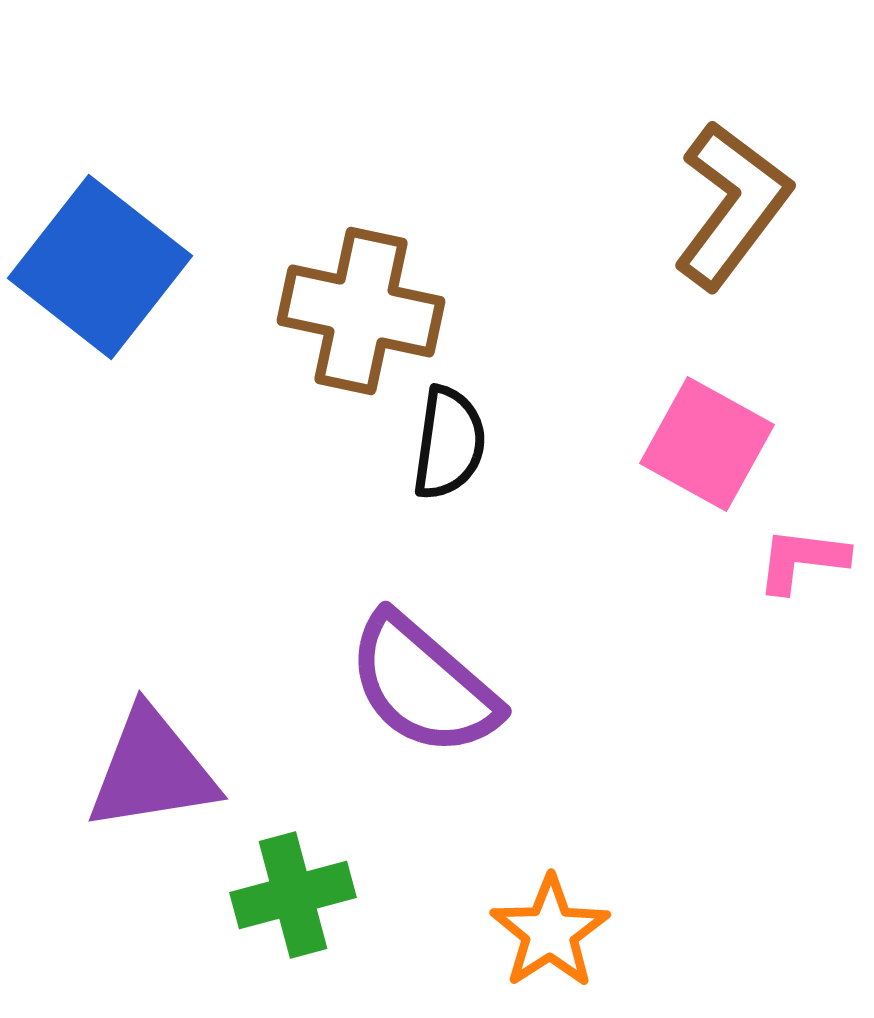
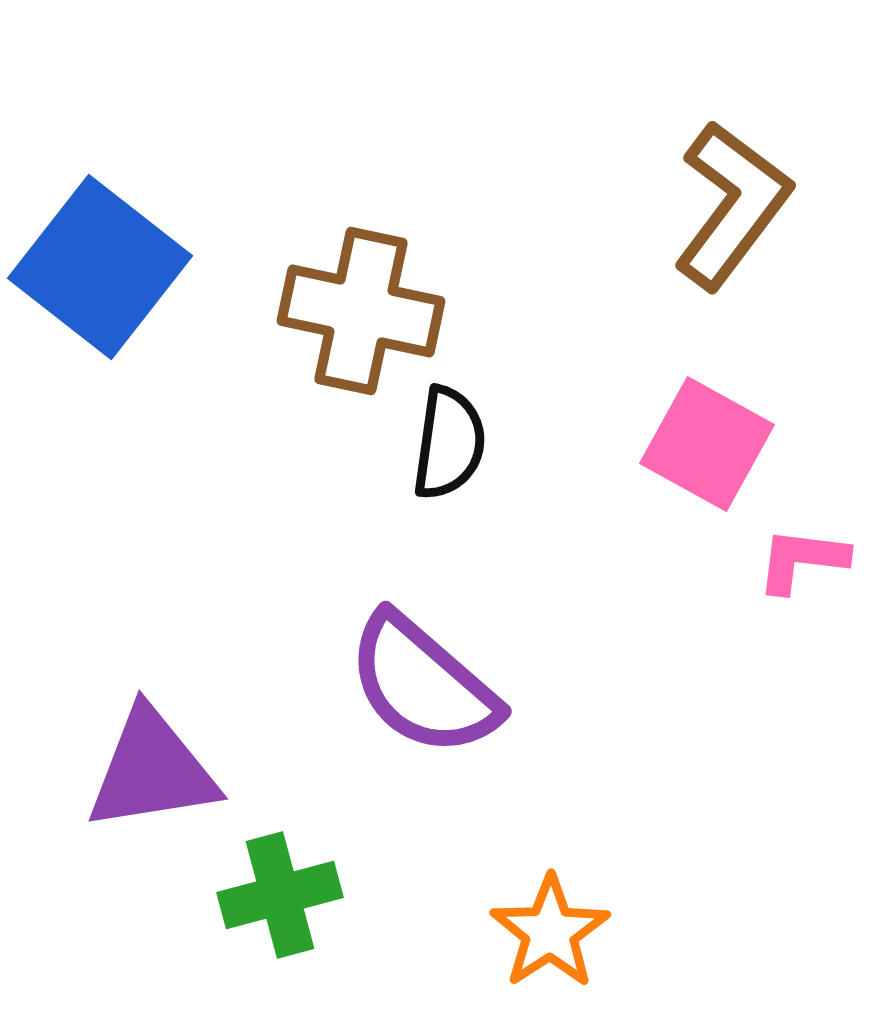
green cross: moved 13 px left
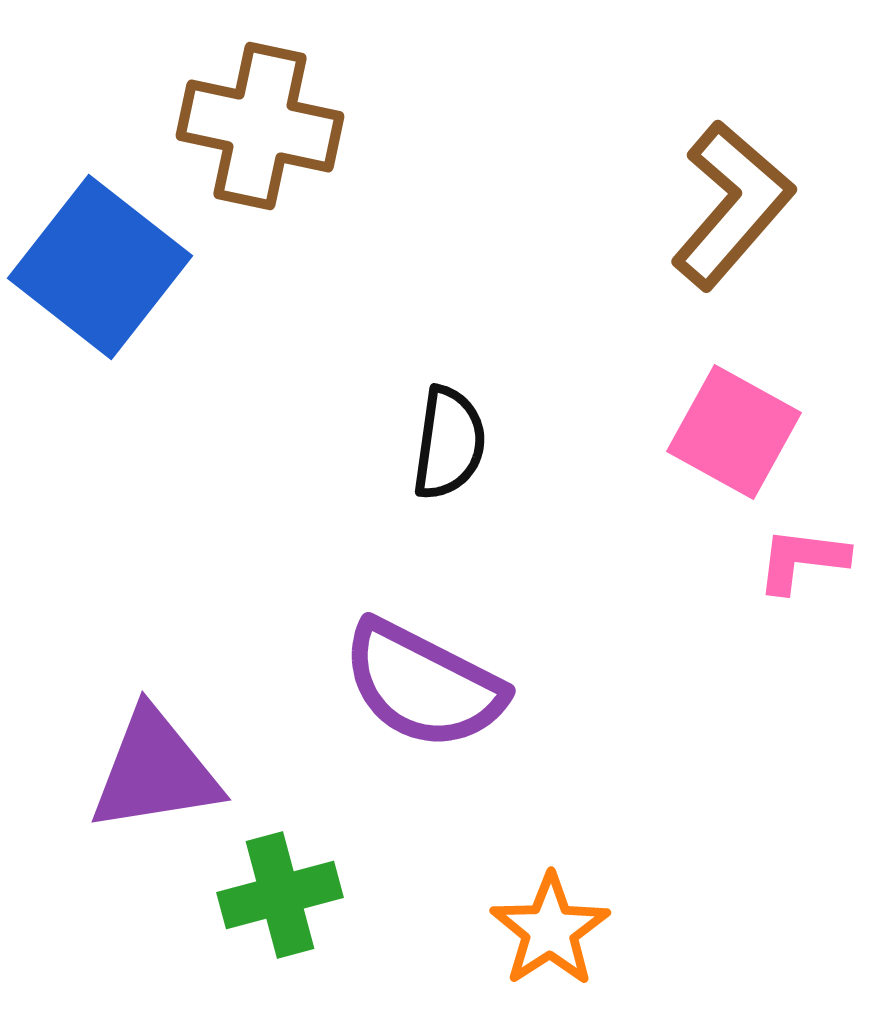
brown L-shape: rotated 4 degrees clockwise
brown cross: moved 101 px left, 185 px up
pink square: moved 27 px right, 12 px up
purple semicircle: rotated 14 degrees counterclockwise
purple triangle: moved 3 px right, 1 px down
orange star: moved 2 px up
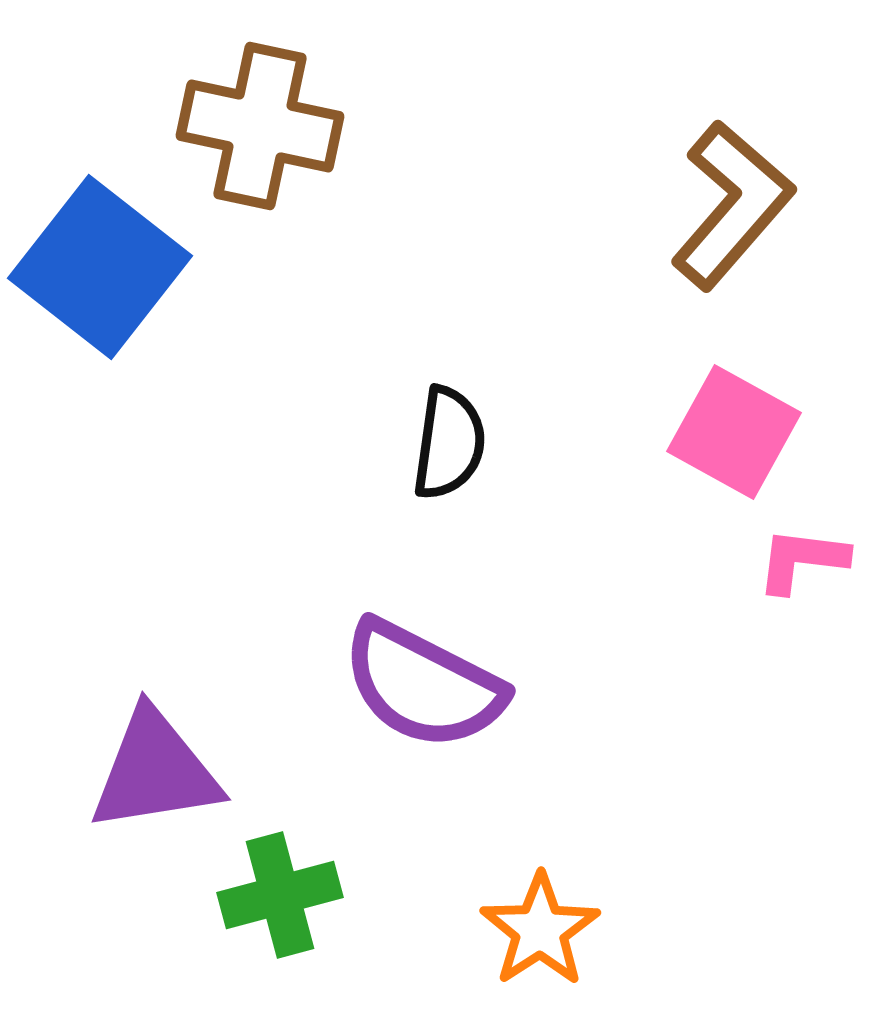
orange star: moved 10 px left
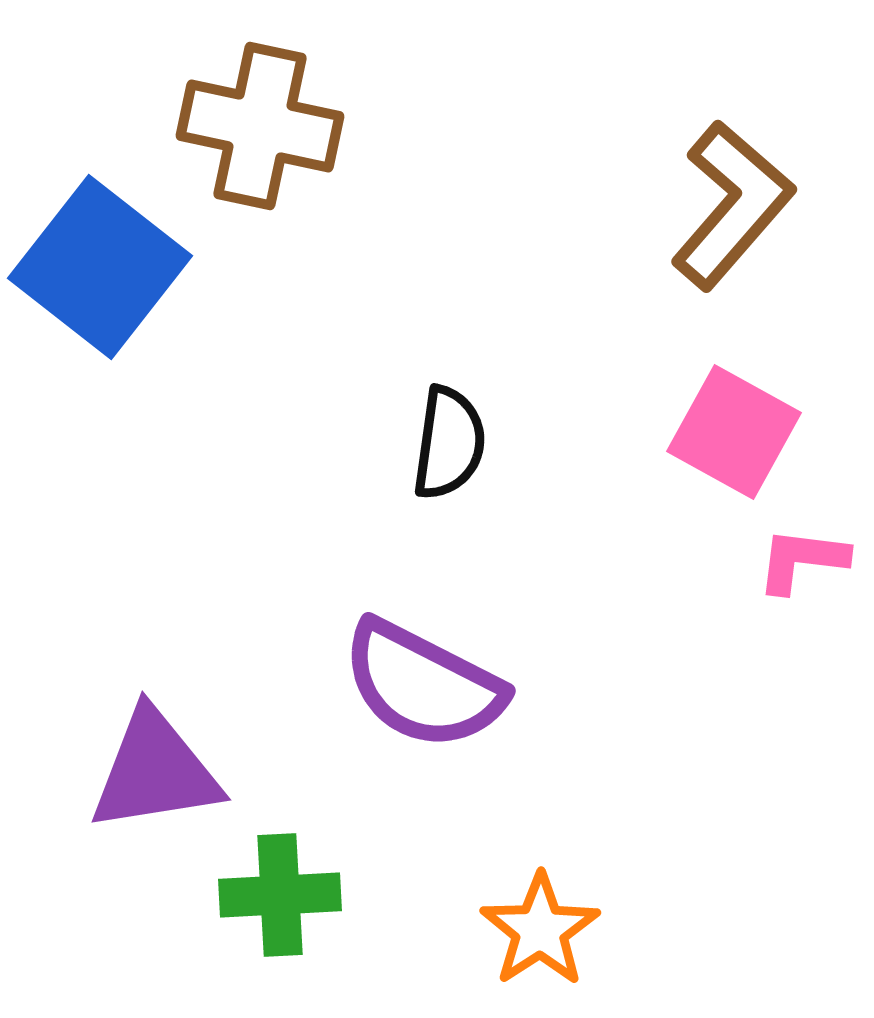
green cross: rotated 12 degrees clockwise
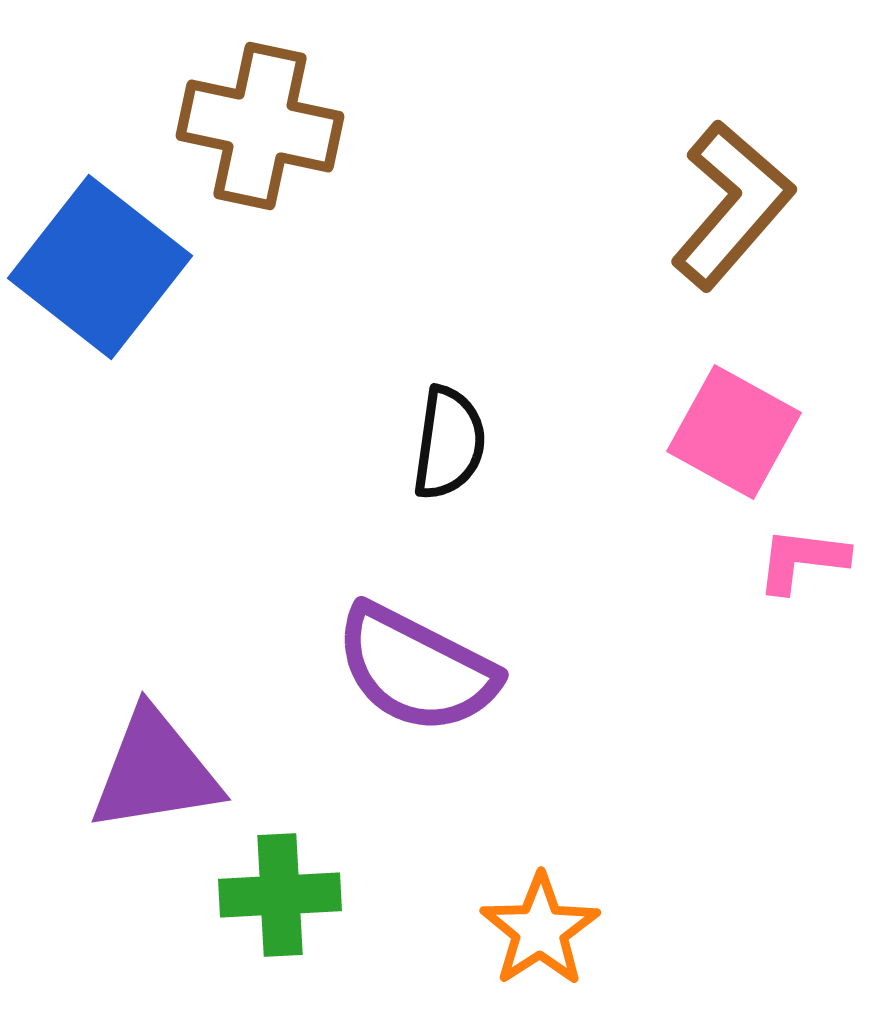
purple semicircle: moved 7 px left, 16 px up
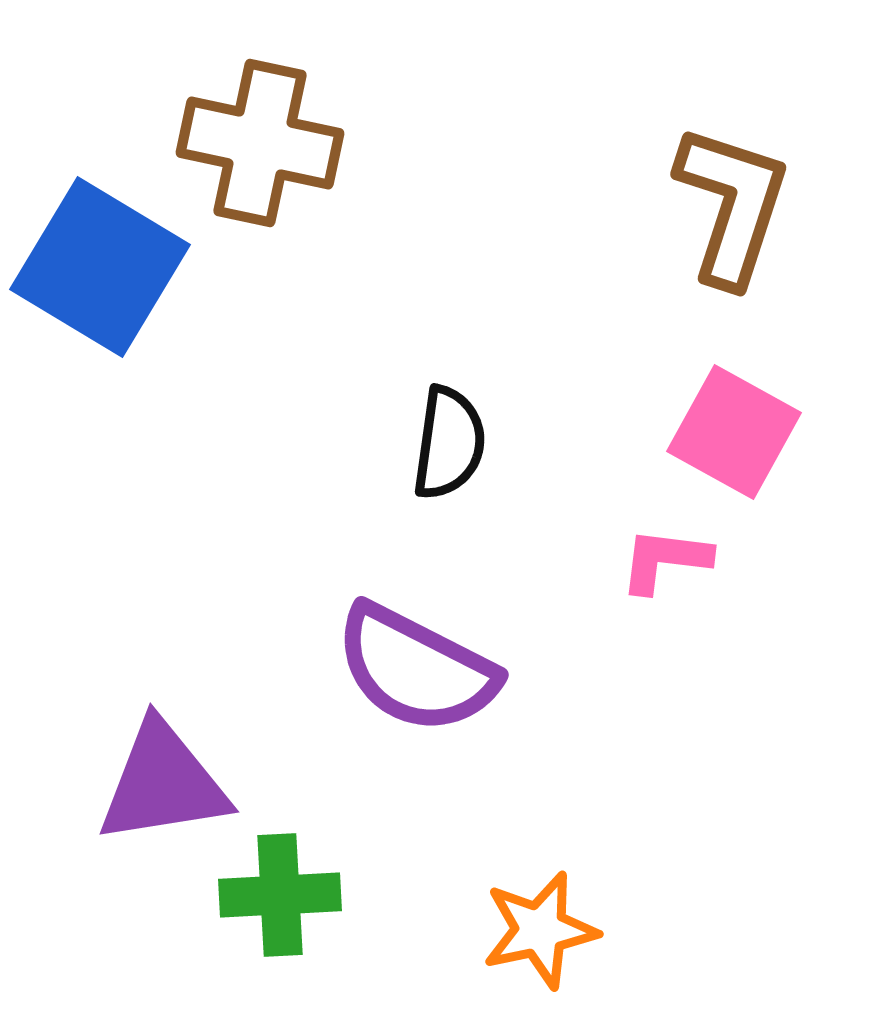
brown cross: moved 17 px down
brown L-shape: rotated 23 degrees counterclockwise
blue square: rotated 7 degrees counterclockwise
pink L-shape: moved 137 px left
purple triangle: moved 8 px right, 12 px down
orange star: rotated 21 degrees clockwise
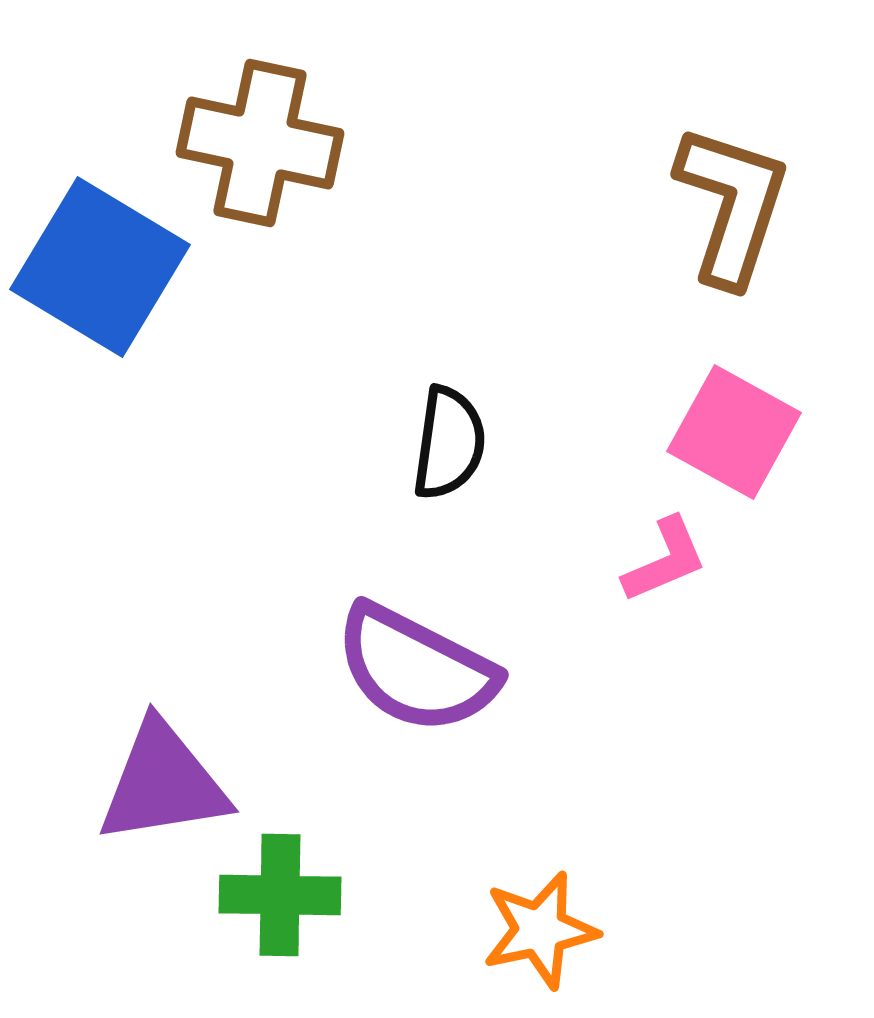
pink L-shape: rotated 150 degrees clockwise
green cross: rotated 4 degrees clockwise
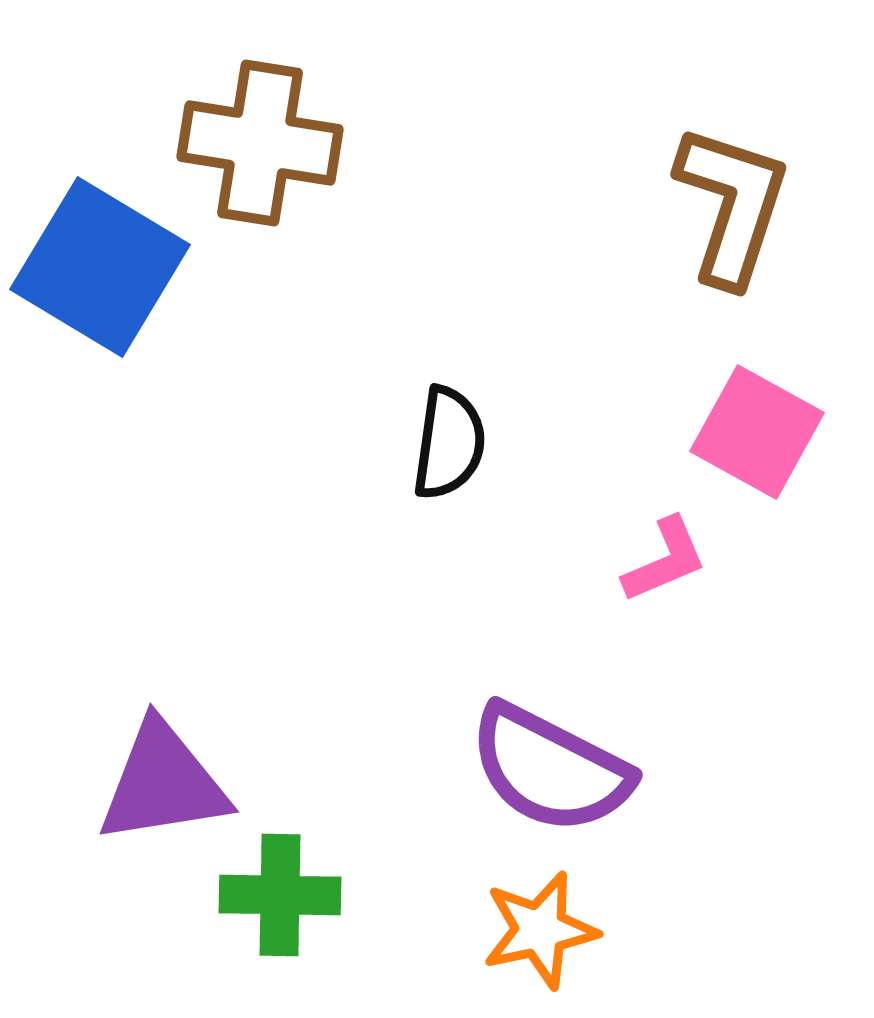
brown cross: rotated 3 degrees counterclockwise
pink square: moved 23 px right
purple semicircle: moved 134 px right, 100 px down
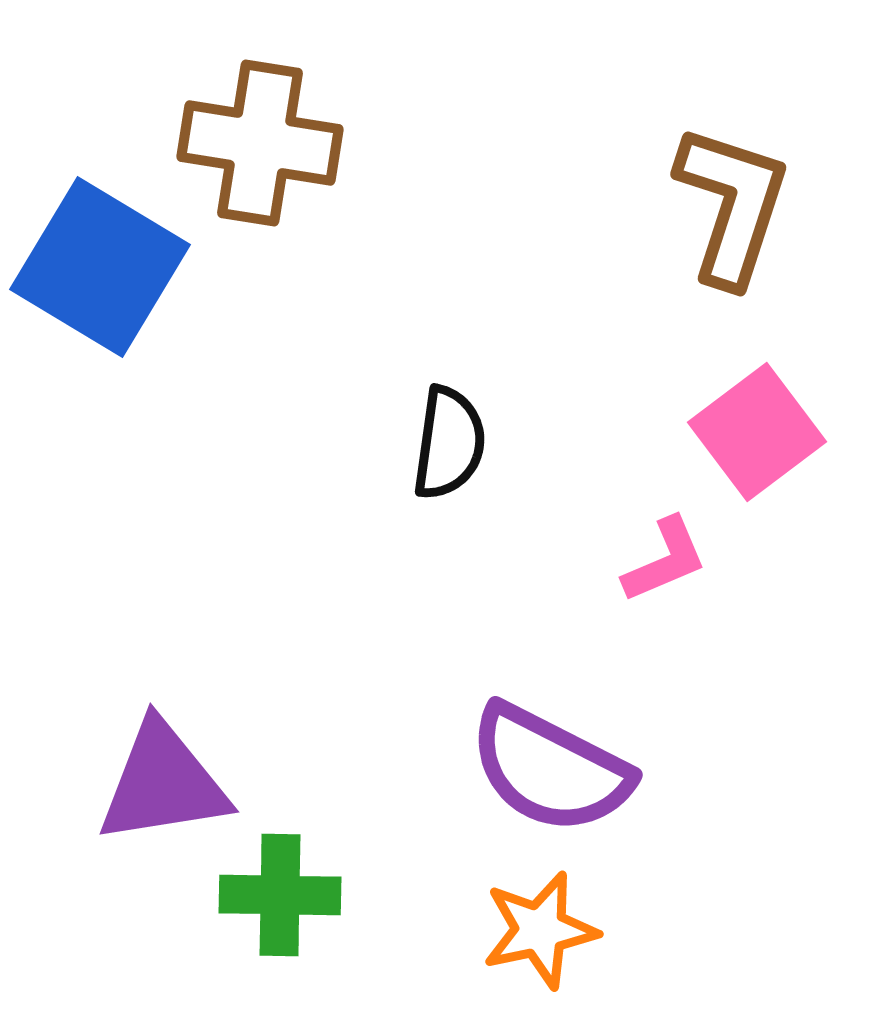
pink square: rotated 24 degrees clockwise
